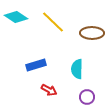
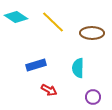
cyan semicircle: moved 1 px right, 1 px up
purple circle: moved 6 px right
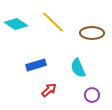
cyan diamond: moved 7 px down
cyan semicircle: rotated 24 degrees counterclockwise
red arrow: rotated 70 degrees counterclockwise
purple circle: moved 1 px left, 2 px up
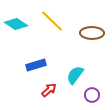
yellow line: moved 1 px left, 1 px up
cyan semicircle: moved 3 px left, 7 px down; rotated 60 degrees clockwise
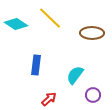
yellow line: moved 2 px left, 3 px up
blue rectangle: rotated 66 degrees counterclockwise
red arrow: moved 9 px down
purple circle: moved 1 px right
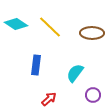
yellow line: moved 9 px down
cyan semicircle: moved 2 px up
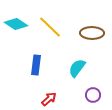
cyan semicircle: moved 2 px right, 5 px up
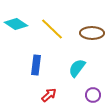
yellow line: moved 2 px right, 2 px down
red arrow: moved 4 px up
